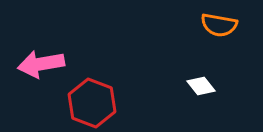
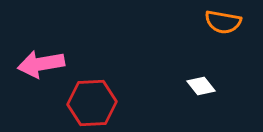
orange semicircle: moved 4 px right, 3 px up
red hexagon: rotated 24 degrees counterclockwise
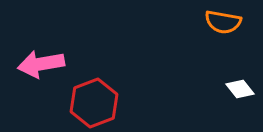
white diamond: moved 39 px right, 3 px down
red hexagon: moved 2 px right; rotated 18 degrees counterclockwise
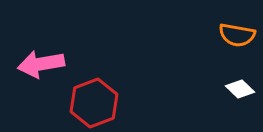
orange semicircle: moved 14 px right, 13 px down
white diamond: rotated 8 degrees counterclockwise
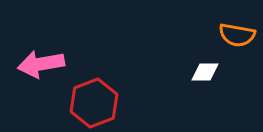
white diamond: moved 35 px left, 17 px up; rotated 44 degrees counterclockwise
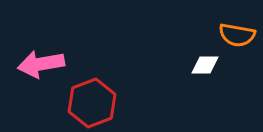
white diamond: moved 7 px up
red hexagon: moved 2 px left
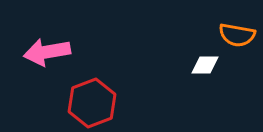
pink arrow: moved 6 px right, 12 px up
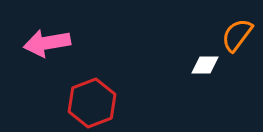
orange semicircle: rotated 117 degrees clockwise
pink arrow: moved 9 px up
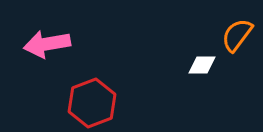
pink arrow: moved 1 px down
white diamond: moved 3 px left
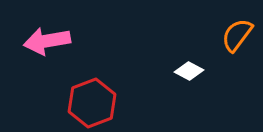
pink arrow: moved 3 px up
white diamond: moved 13 px left, 6 px down; rotated 28 degrees clockwise
